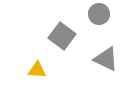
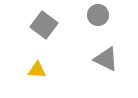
gray circle: moved 1 px left, 1 px down
gray square: moved 18 px left, 11 px up
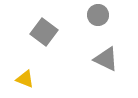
gray square: moved 7 px down
yellow triangle: moved 12 px left, 9 px down; rotated 18 degrees clockwise
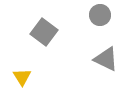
gray circle: moved 2 px right
yellow triangle: moved 3 px left, 2 px up; rotated 36 degrees clockwise
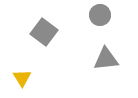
gray triangle: rotated 32 degrees counterclockwise
yellow triangle: moved 1 px down
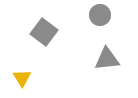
gray triangle: moved 1 px right
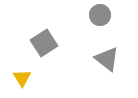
gray square: moved 11 px down; rotated 20 degrees clockwise
gray triangle: rotated 44 degrees clockwise
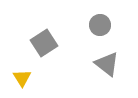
gray circle: moved 10 px down
gray triangle: moved 5 px down
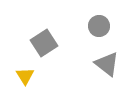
gray circle: moved 1 px left, 1 px down
yellow triangle: moved 3 px right, 2 px up
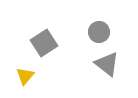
gray circle: moved 6 px down
yellow triangle: rotated 12 degrees clockwise
